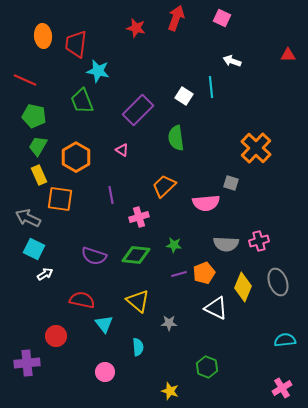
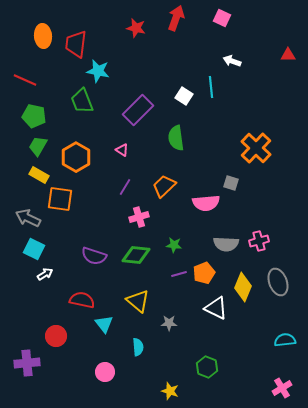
yellow rectangle at (39, 175): rotated 36 degrees counterclockwise
purple line at (111, 195): moved 14 px right, 8 px up; rotated 42 degrees clockwise
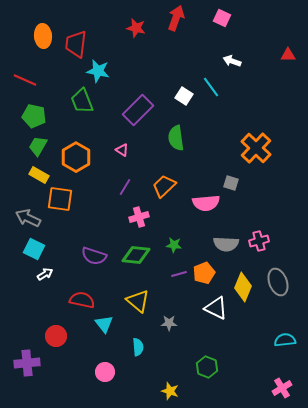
cyan line at (211, 87): rotated 30 degrees counterclockwise
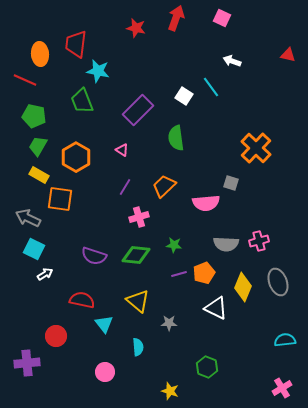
orange ellipse at (43, 36): moved 3 px left, 18 px down
red triangle at (288, 55): rotated 14 degrees clockwise
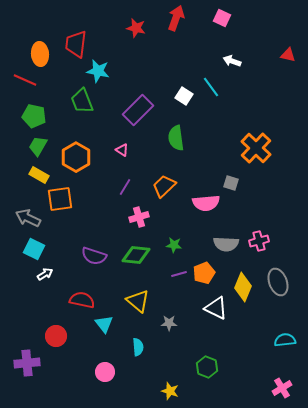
orange square at (60, 199): rotated 16 degrees counterclockwise
